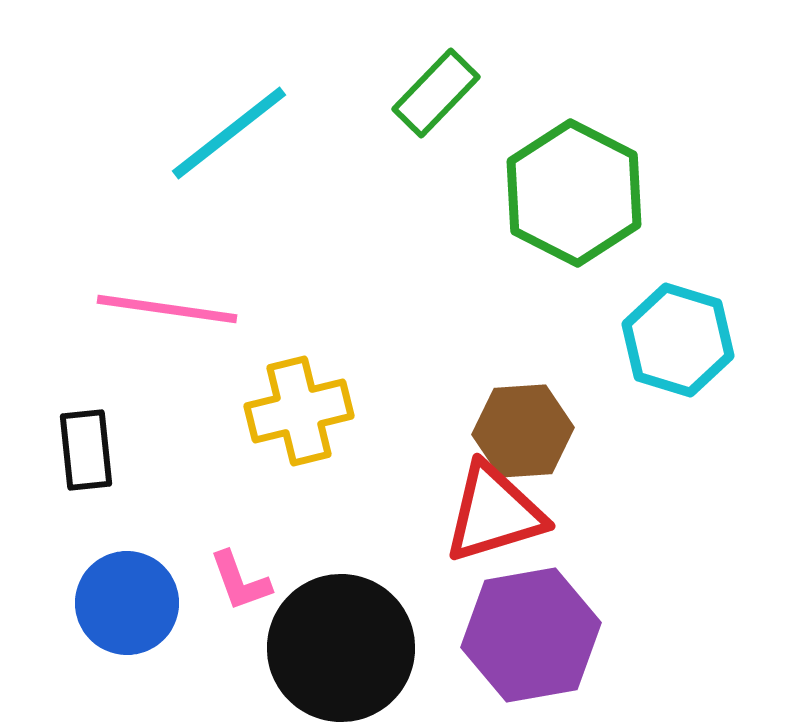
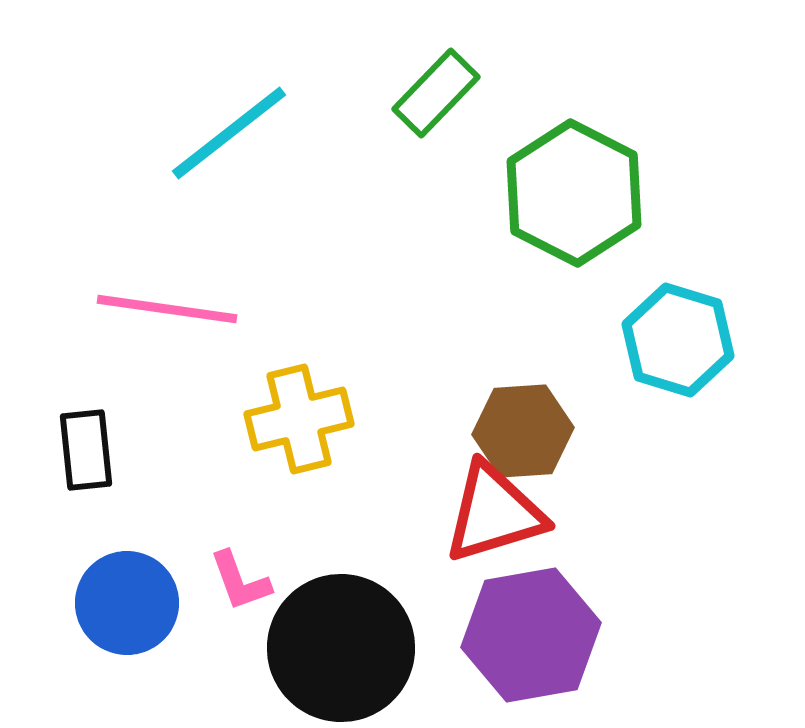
yellow cross: moved 8 px down
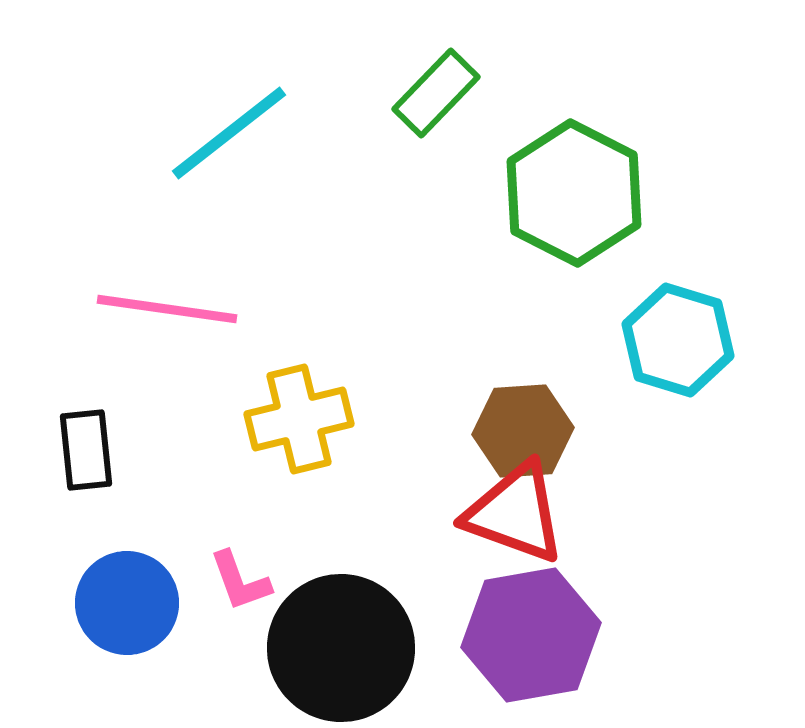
red triangle: moved 21 px right; rotated 37 degrees clockwise
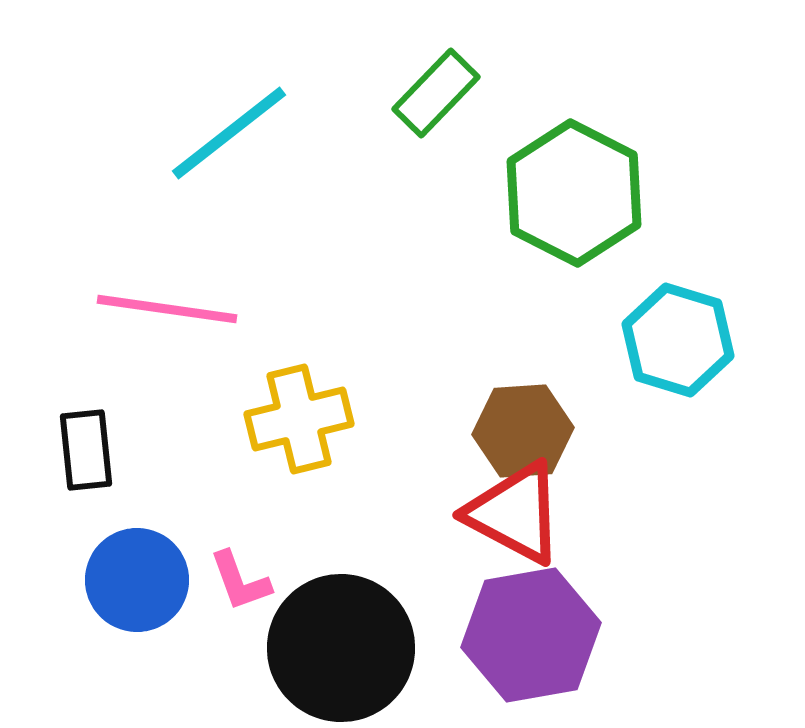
red triangle: rotated 8 degrees clockwise
blue circle: moved 10 px right, 23 px up
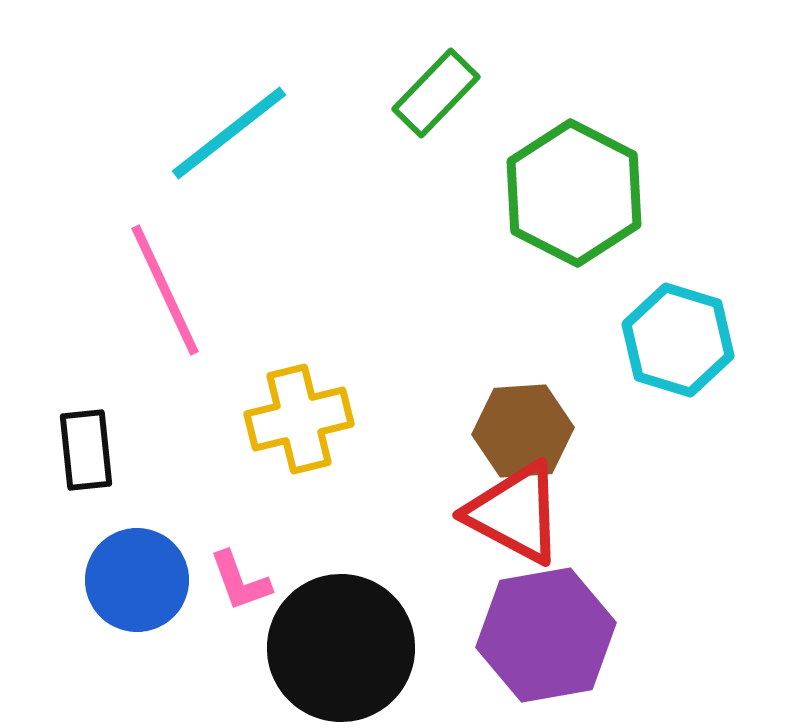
pink line: moved 2 px left, 19 px up; rotated 57 degrees clockwise
purple hexagon: moved 15 px right
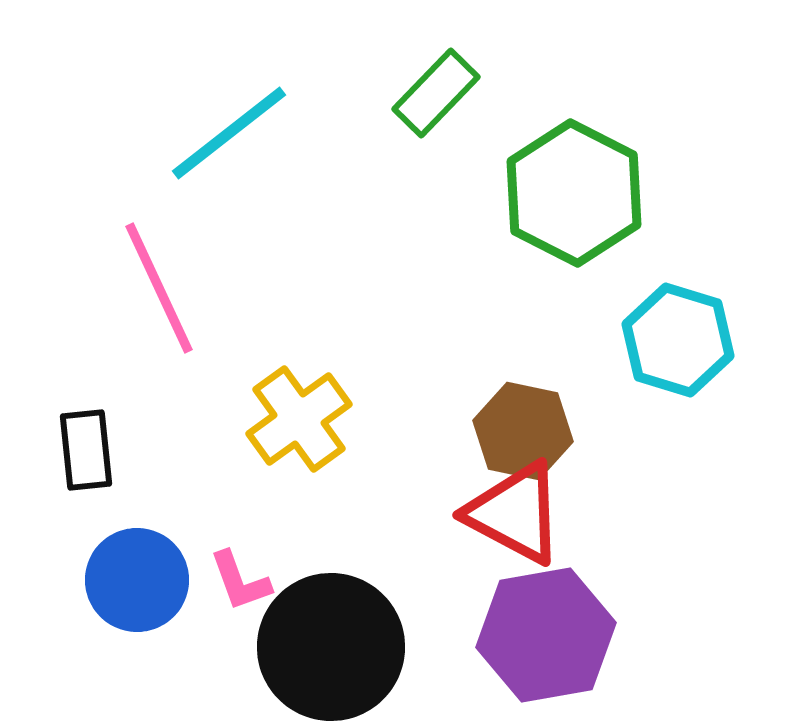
pink line: moved 6 px left, 2 px up
yellow cross: rotated 22 degrees counterclockwise
brown hexagon: rotated 16 degrees clockwise
black circle: moved 10 px left, 1 px up
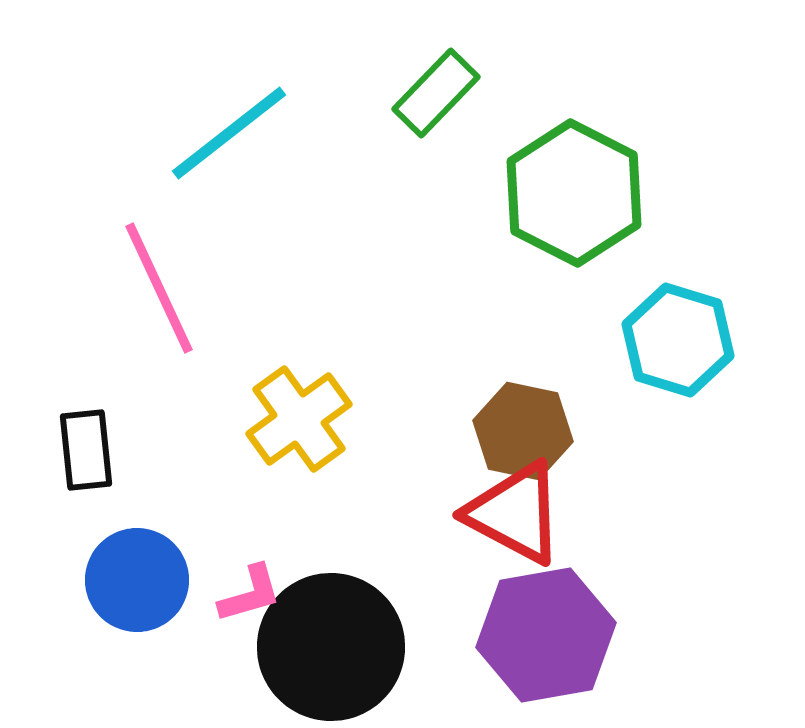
pink L-shape: moved 10 px right, 13 px down; rotated 86 degrees counterclockwise
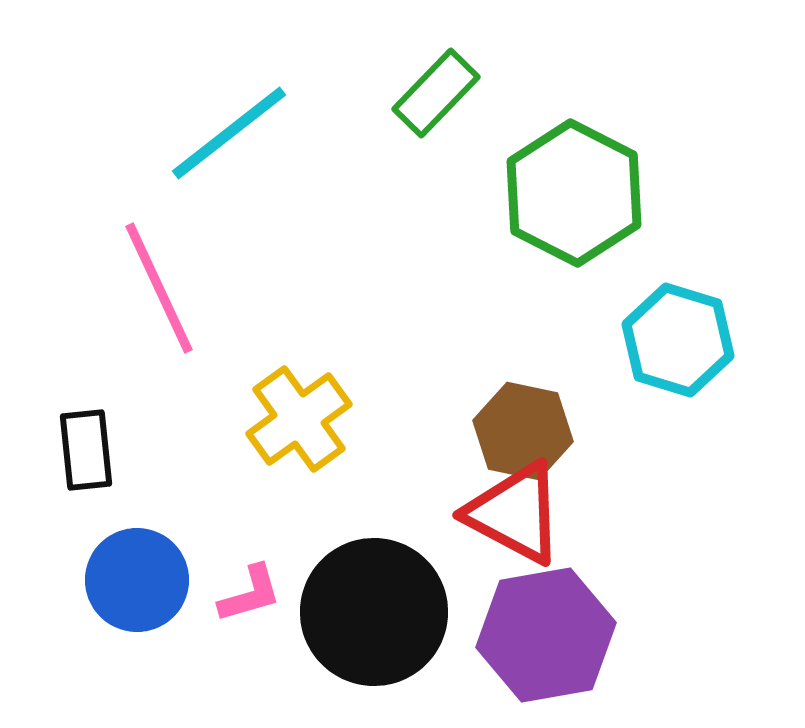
black circle: moved 43 px right, 35 px up
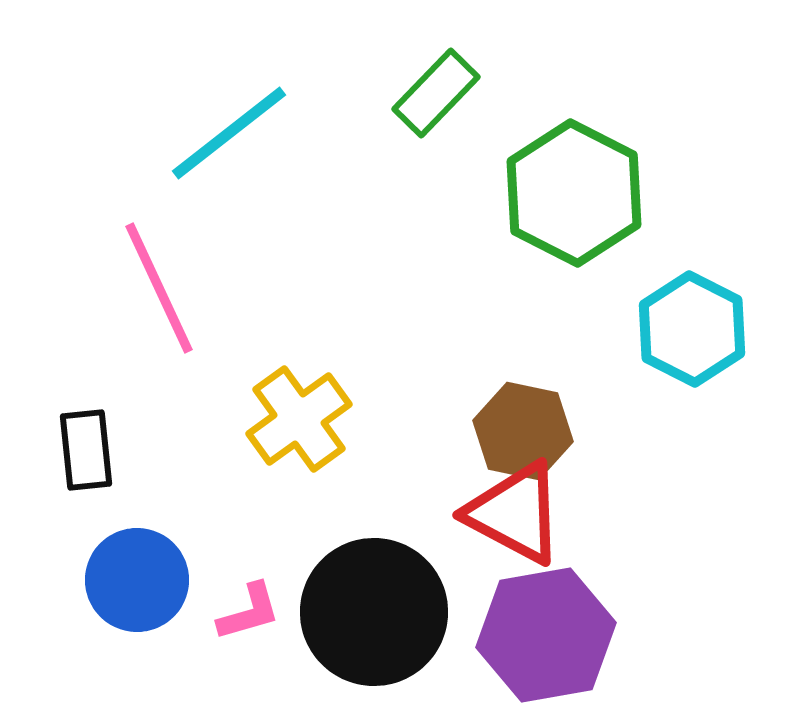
cyan hexagon: moved 14 px right, 11 px up; rotated 10 degrees clockwise
pink L-shape: moved 1 px left, 18 px down
